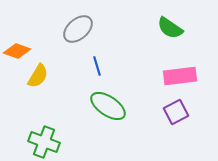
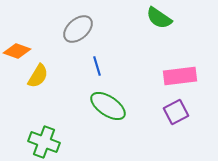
green semicircle: moved 11 px left, 10 px up
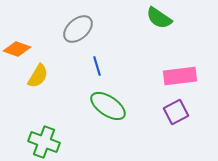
orange diamond: moved 2 px up
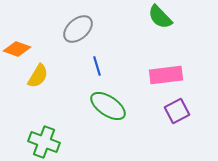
green semicircle: moved 1 px right, 1 px up; rotated 12 degrees clockwise
pink rectangle: moved 14 px left, 1 px up
purple square: moved 1 px right, 1 px up
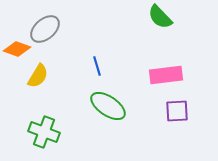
gray ellipse: moved 33 px left
purple square: rotated 25 degrees clockwise
green cross: moved 10 px up
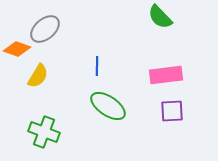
blue line: rotated 18 degrees clockwise
purple square: moved 5 px left
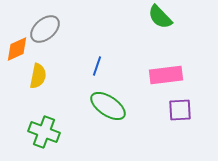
orange diamond: rotated 44 degrees counterclockwise
blue line: rotated 18 degrees clockwise
yellow semicircle: rotated 20 degrees counterclockwise
purple square: moved 8 px right, 1 px up
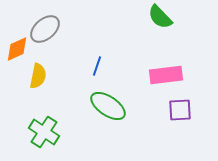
green cross: rotated 12 degrees clockwise
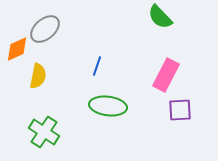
pink rectangle: rotated 56 degrees counterclockwise
green ellipse: rotated 27 degrees counterclockwise
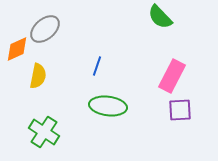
pink rectangle: moved 6 px right, 1 px down
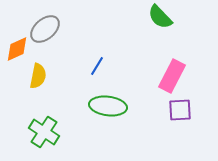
blue line: rotated 12 degrees clockwise
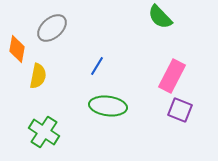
gray ellipse: moved 7 px right, 1 px up
orange diamond: rotated 56 degrees counterclockwise
purple square: rotated 25 degrees clockwise
